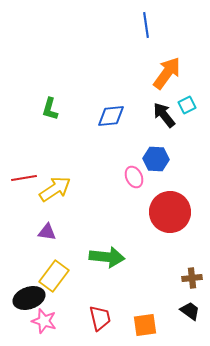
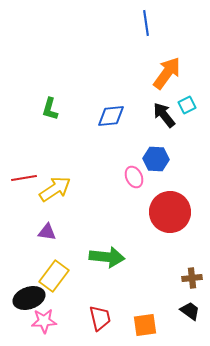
blue line: moved 2 px up
pink star: rotated 20 degrees counterclockwise
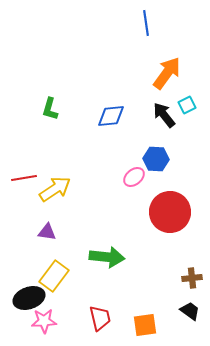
pink ellipse: rotated 75 degrees clockwise
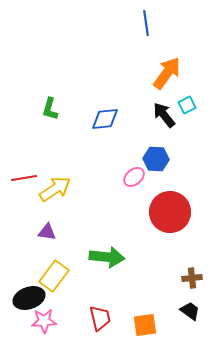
blue diamond: moved 6 px left, 3 px down
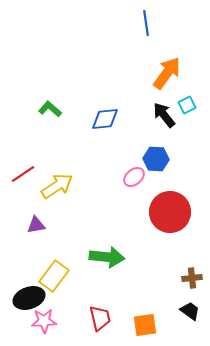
green L-shape: rotated 115 degrees clockwise
red line: moved 1 px left, 4 px up; rotated 25 degrees counterclockwise
yellow arrow: moved 2 px right, 3 px up
purple triangle: moved 11 px left, 7 px up; rotated 18 degrees counterclockwise
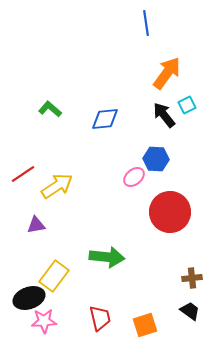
orange square: rotated 10 degrees counterclockwise
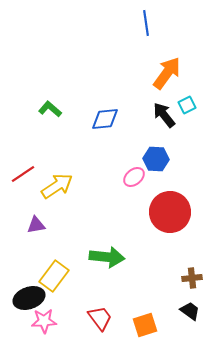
red trapezoid: rotated 24 degrees counterclockwise
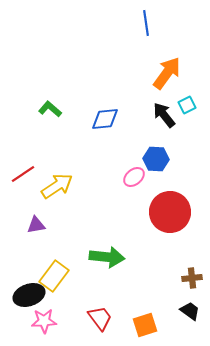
black ellipse: moved 3 px up
